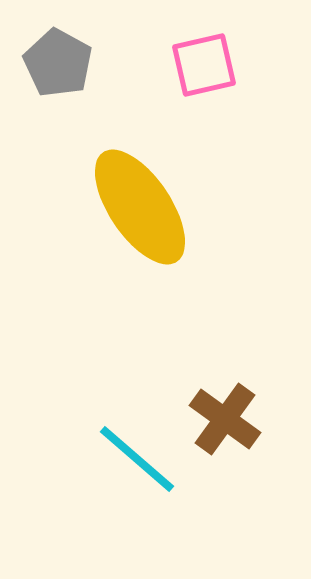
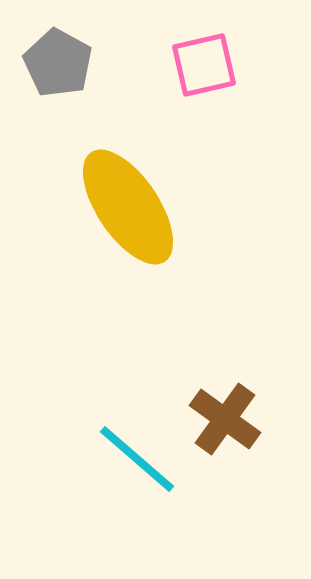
yellow ellipse: moved 12 px left
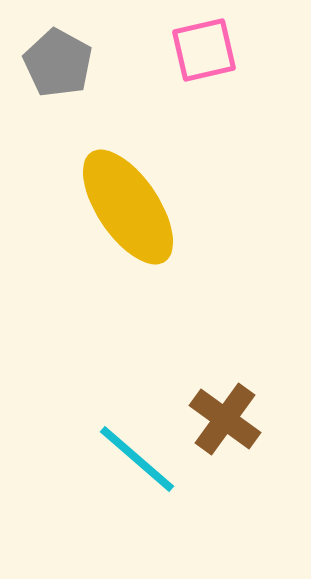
pink square: moved 15 px up
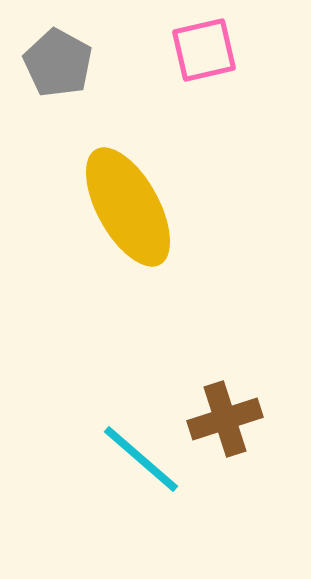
yellow ellipse: rotated 5 degrees clockwise
brown cross: rotated 36 degrees clockwise
cyan line: moved 4 px right
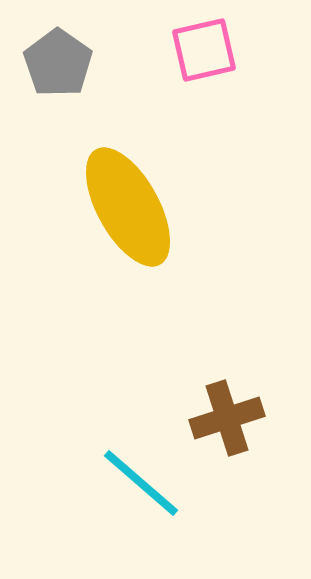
gray pentagon: rotated 6 degrees clockwise
brown cross: moved 2 px right, 1 px up
cyan line: moved 24 px down
